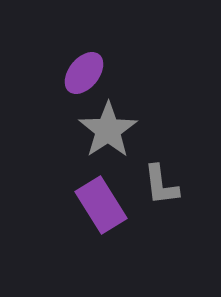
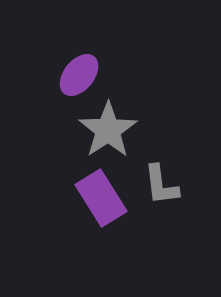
purple ellipse: moved 5 px left, 2 px down
purple rectangle: moved 7 px up
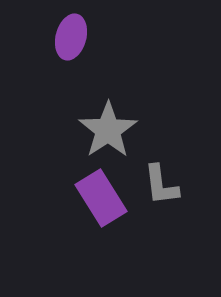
purple ellipse: moved 8 px left, 38 px up; rotated 24 degrees counterclockwise
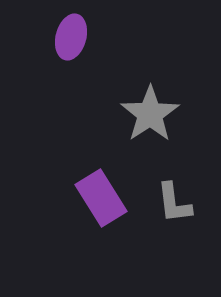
gray star: moved 42 px right, 16 px up
gray L-shape: moved 13 px right, 18 px down
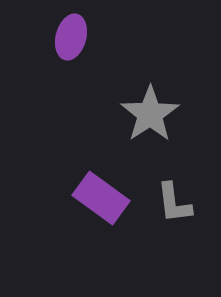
purple rectangle: rotated 22 degrees counterclockwise
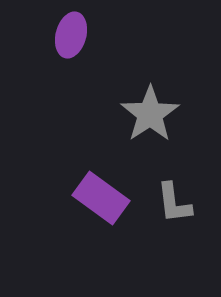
purple ellipse: moved 2 px up
